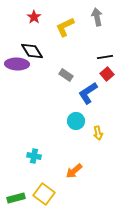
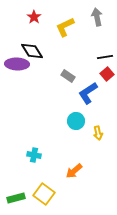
gray rectangle: moved 2 px right, 1 px down
cyan cross: moved 1 px up
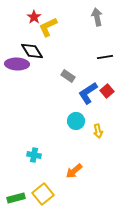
yellow L-shape: moved 17 px left
red square: moved 17 px down
yellow arrow: moved 2 px up
yellow square: moved 1 px left; rotated 15 degrees clockwise
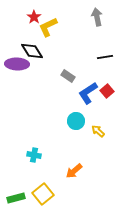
yellow arrow: rotated 144 degrees clockwise
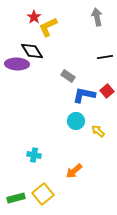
blue L-shape: moved 4 px left, 2 px down; rotated 45 degrees clockwise
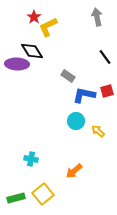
black line: rotated 63 degrees clockwise
red square: rotated 24 degrees clockwise
cyan cross: moved 3 px left, 4 px down
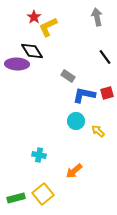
red square: moved 2 px down
cyan cross: moved 8 px right, 4 px up
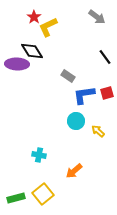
gray arrow: rotated 138 degrees clockwise
blue L-shape: rotated 20 degrees counterclockwise
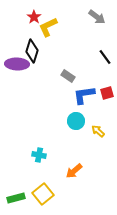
black diamond: rotated 50 degrees clockwise
